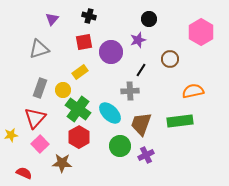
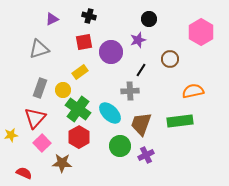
purple triangle: rotated 24 degrees clockwise
pink square: moved 2 px right, 1 px up
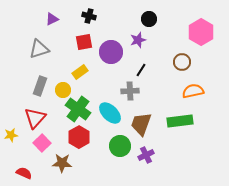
brown circle: moved 12 px right, 3 px down
gray rectangle: moved 2 px up
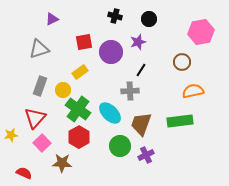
black cross: moved 26 px right
pink hexagon: rotated 20 degrees clockwise
purple star: moved 2 px down
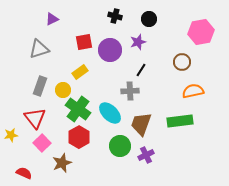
purple circle: moved 1 px left, 2 px up
red triangle: rotated 20 degrees counterclockwise
brown star: rotated 24 degrees counterclockwise
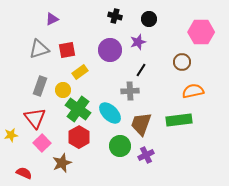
pink hexagon: rotated 10 degrees clockwise
red square: moved 17 px left, 8 px down
green rectangle: moved 1 px left, 1 px up
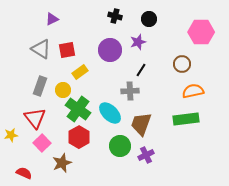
gray triangle: moved 2 px right; rotated 50 degrees clockwise
brown circle: moved 2 px down
green rectangle: moved 7 px right, 1 px up
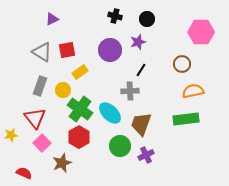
black circle: moved 2 px left
gray triangle: moved 1 px right, 3 px down
green cross: moved 2 px right
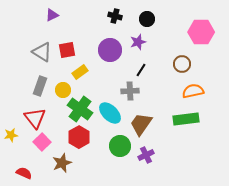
purple triangle: moved 4 px up
brown trapezoid: rotated 15 degrees clockwise
pink square: moved 1 px up
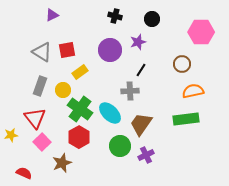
black circle: moved 5 px right
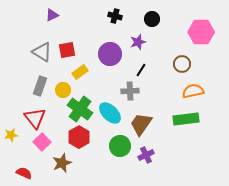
purple circle: moved 4 px down
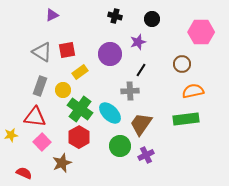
red triangle: moved 1 px up; rotated 45 degrees counterclockwise
